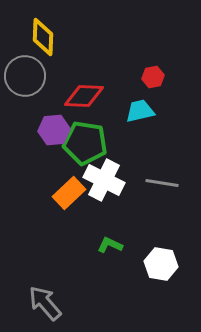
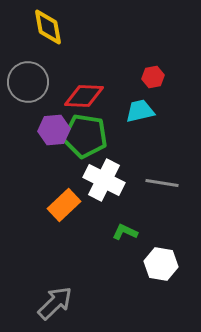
yellow diamond: moved 5 px right, 10 px up; rotated 12 degrees counterclockwise
gray circle: moved 3 px right, 6 px down
green pentagon: moved 7 px up
orange rectangle: moved 5 px left, 12 px down
green L-shape: moved 15 px right, 13 px up
gray arrow: moved 10 px right; rotated 87 degrees clockwise
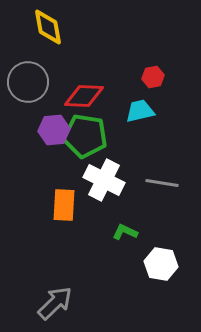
orange rectangle: rotated 44 degrees counterclockwise
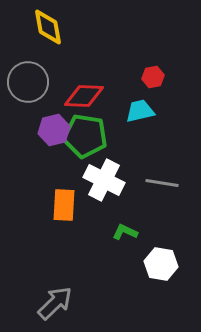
purple hexagon: rotated 8 degrees counterclockwise
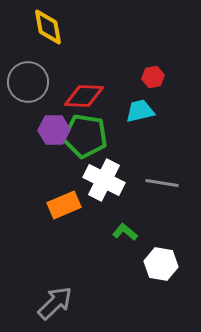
purple hexagon: rotated 12 degrees clockwise
orange rectangle: rotated 64 degrees clockwise
green L-shape: rotated 15 degrees clockwise
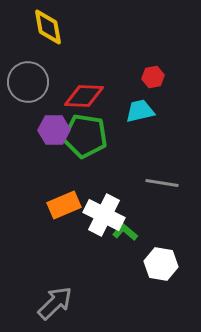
white cross: moved 35 px down
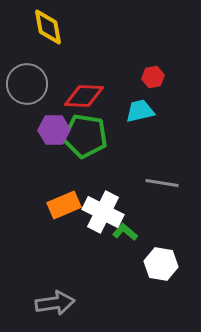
gray circle: moved 1 px left, 2 px down
white cross: moved 1 px left, 3 px up
gray arrow: rotated 36 degrees clockwise
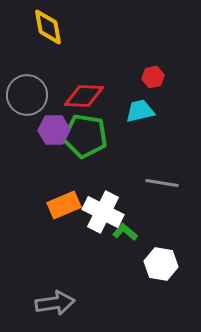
gray circle: moved 11 px down
